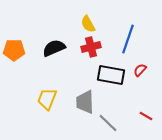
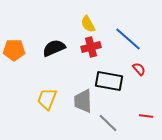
blue line: rotated 68 degrees counterclockwise
red semicircle: moved 1 px left, 1 px up; rotated 96 degrees clockwise
black rectangle: moved 2 px left, 6 px down
gray trapezoid: moved 2 px left, 1 px up
red line: rotated 24 degrees counterclockwise
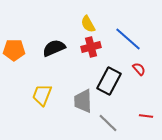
black rectangle: rotated 72 degrees counterclockwise
yellow trapezoid: moved 5 px left, 4 px up
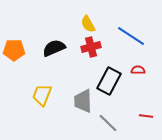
blue line: moved 3 px right, 3 px up; rotated 8 degrees counterclockwise
red semicircle: moved 1 px left, 1 px down; rotated 48 degrees counterclockwise
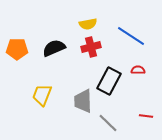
yellow semicircle: rotated 72 degrees counterclockwise
orange pentagon: moved 3 px right, 1 px up
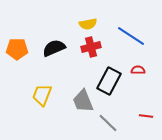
gray trapezoid: rotated 20 degrees counterclockwise
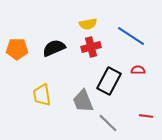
yellow trapezoid: rotated 30 degrees counterclockwise
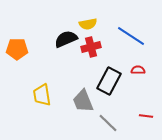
black semicircle: moved 12 px right, 9 px up
